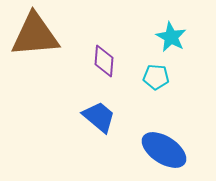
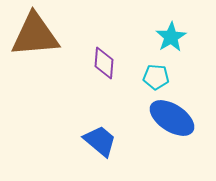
cyan star: rotated 12 degrees clockwise
purple diamond: moved 2 px down
blue trapezoid: moved 1 px right, 24 px down
blue ellipse: moved 8 px right, 32 px up
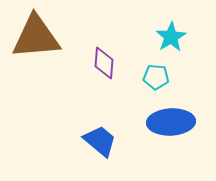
brown triangle: moved 1 px right, 2 px down
blue ellipse: moved 1 px left, 4 px down; rotated 36 degrees counterclockwise
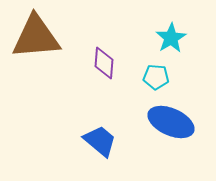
cyan star: moved 1 px down
blue ellipse: rotated 27 degrees clockwise
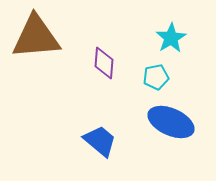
cyan pentagon: rotated 15 degrees counterclockwise
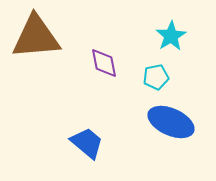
cyan star: moved 2 px up
purple diamond: rotated 16 degrees counterclockwise
blue trapezoid: moved 13 px left, 2 px down
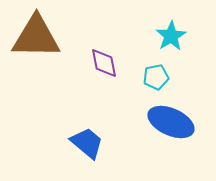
brown triangle: rotated 6 degrees clockwise
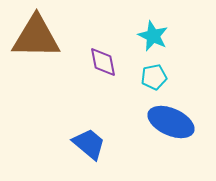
cyan star: moved 18 px left; rotated 16 degrees counterclockwise
purple diamond: moved 1 px left, 1 px up
cyan pentagon: moved 2 px left
blue trapezoid: moved 2 px right, 1 px down
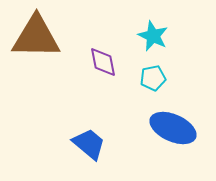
cyan pentagon: moved 1 px left, 1 px down
blue ellipse: moved 2 px right, 6 px down
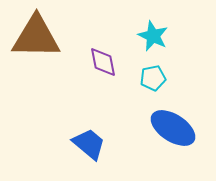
blue ellipse: rotated 9 degrees clockwise
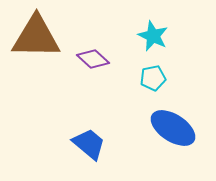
purple diamond: moved 10 px left, 3 px up; rotated 36 degrees counterclockwise
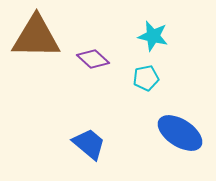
cyan star: rotated 12 degrees counterclockwise
cyan pentagon: moved 7 px left
blue ellipse: moved 7 px right, 5 px down
